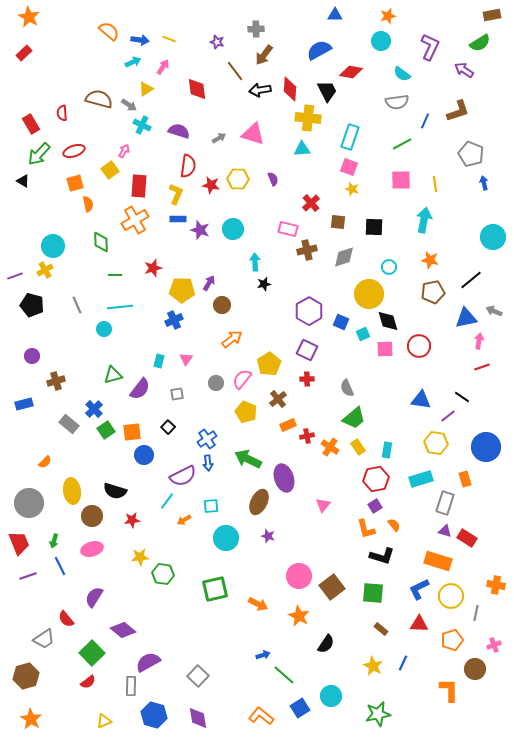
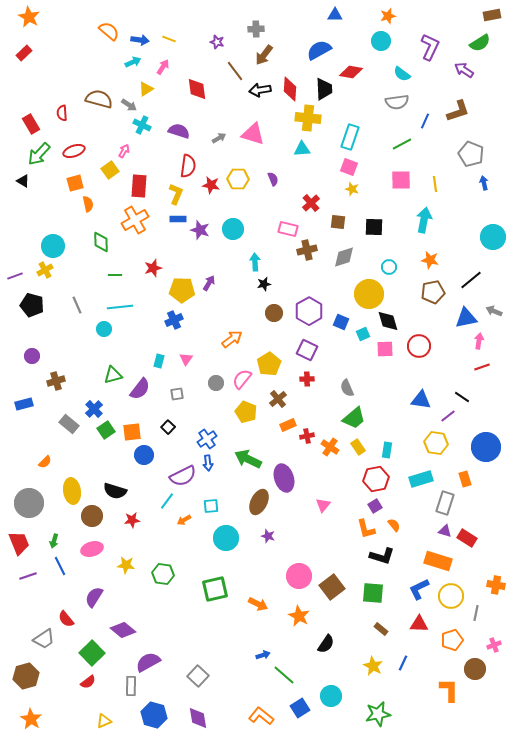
black trapezoid at (327, 91): moved 3 px left, 2 px up; rotated 25 degrees clockwise
brown circle at (222, 305): moved 52 px right, 8 px down
yellow star at (140, 557): moved 14 px left, 8 px down; rotated 12 degrees clockwise
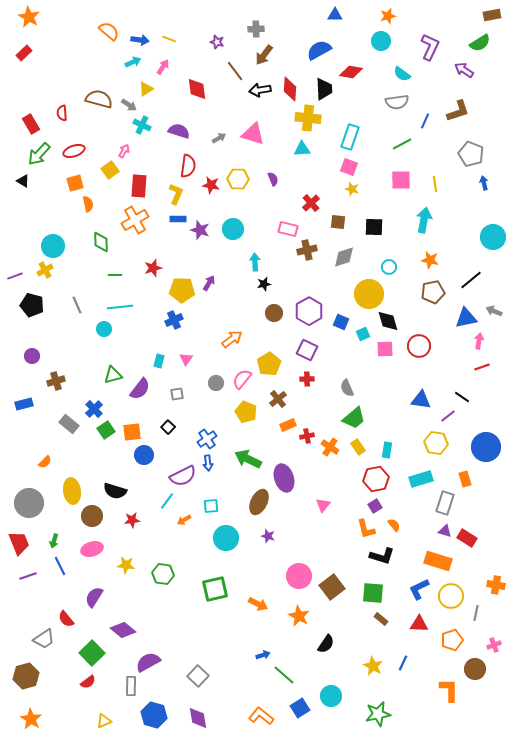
brown rectangle at (381, 629): moved 10 px up
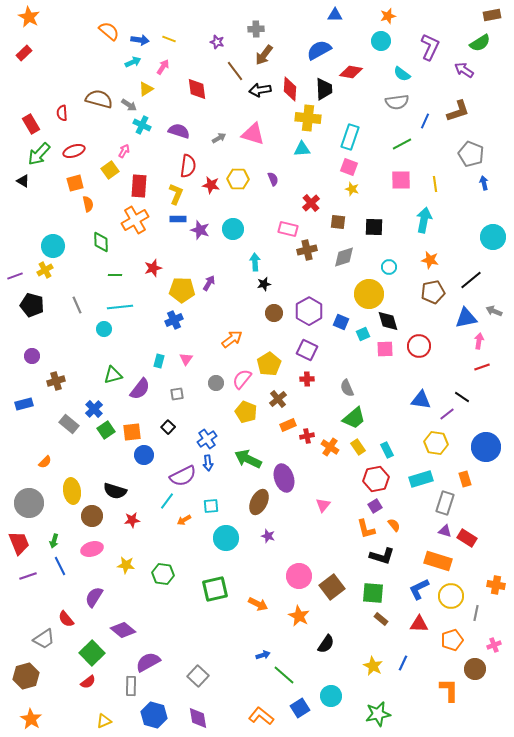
purple line at (448, 416): moved 1 px left, 2 px up
cyan rectangle at (387, 450): rotated 35 degrees counterclockwise
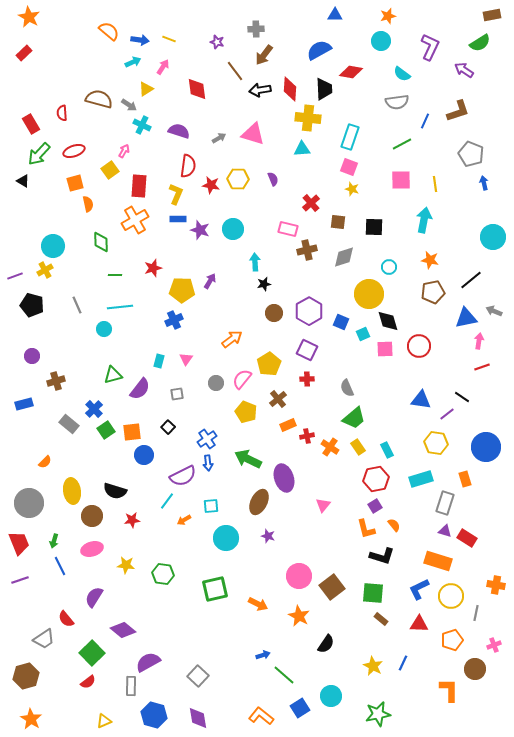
purple arrow at (209, 283): moved 1 px right, 2 px up
purple line at (28, 576): moved 8 px left, 4 px down
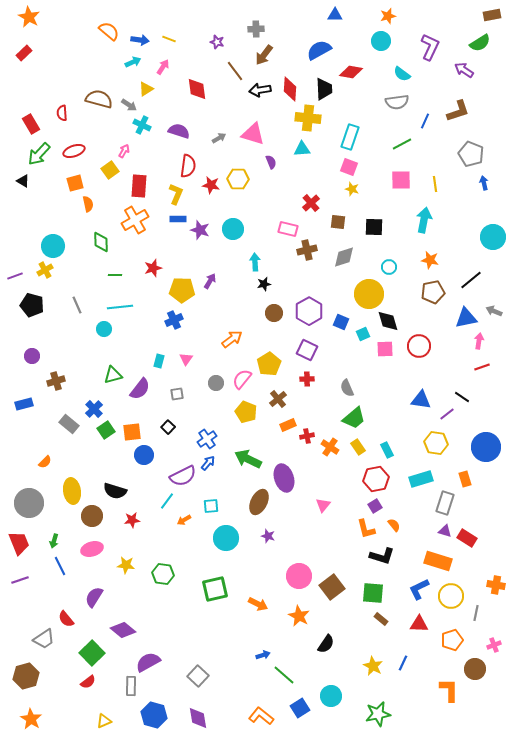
purple semicircle at (273, 179): moved 2 px left, 17 px up
blue arrow at (208, 463): rotated 133 degrees counterclockwise
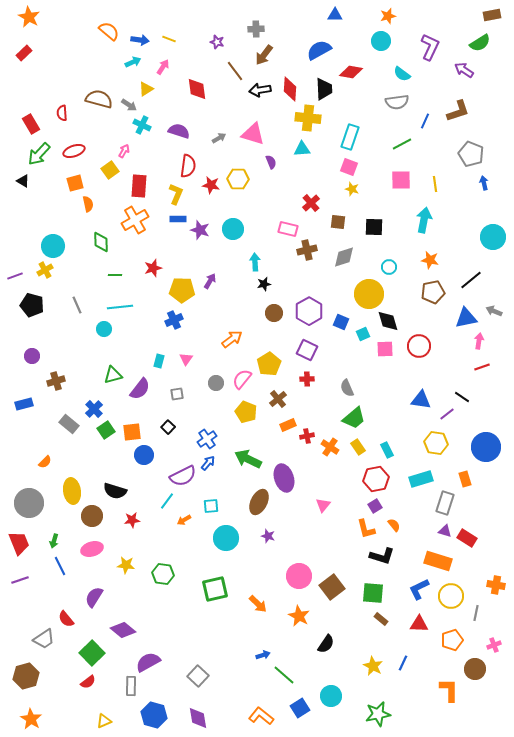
orange arrow at (258, 604): rotated 18 degrees clockwise
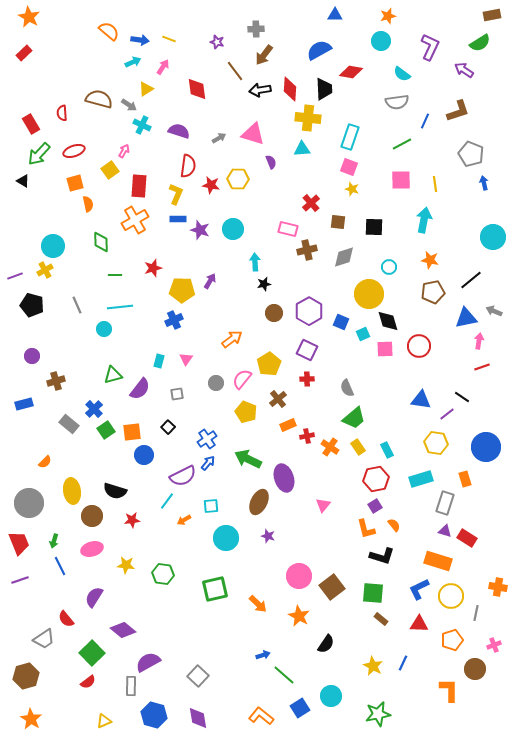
orange cross at (496, 585): moved 2 px right, 2 px down
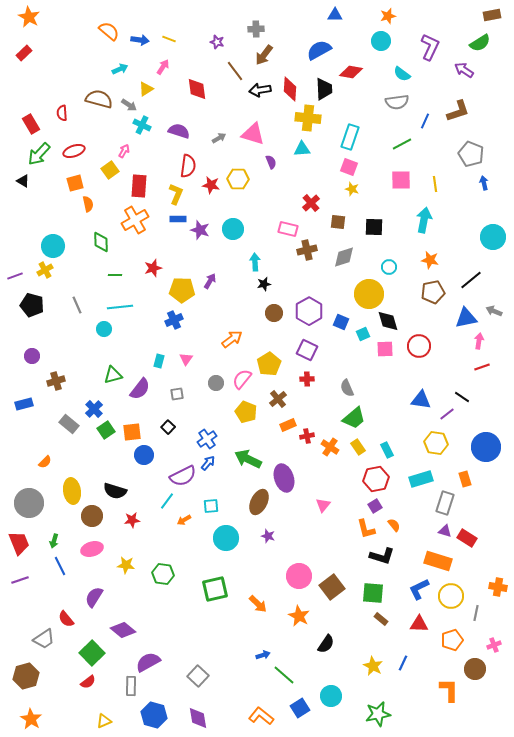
cyan arrow at (133, 62): moved 13 px left, 7 px down
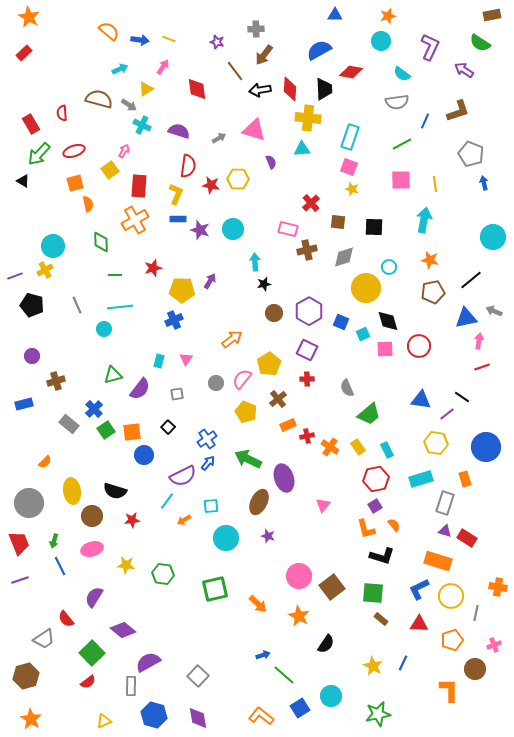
green semicircle at (480, 43): rotated 65 degrees clockwise
pink triangle at (253, 134): moved 1 px right, 4 px up
yellow circle at (369, 294): moved 3 px left, 6 px up
green trapezoid at (354, 418): moved 15 px right, 4 px up
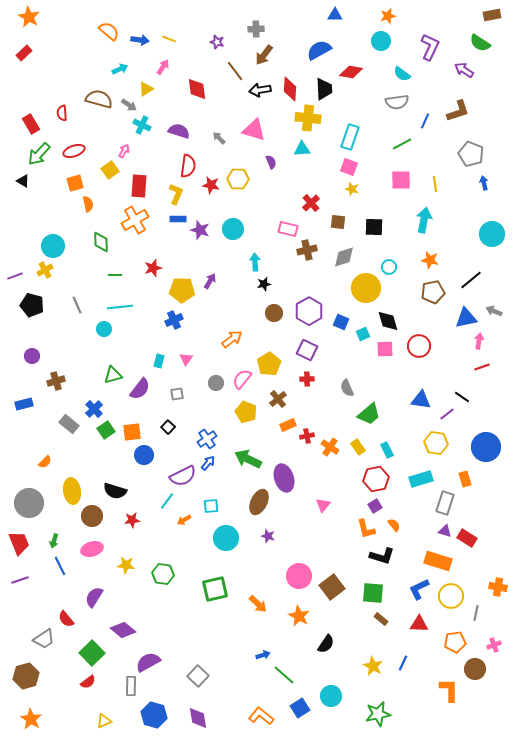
gray arrow at (219, 138): rotated 104 degrees counterclockwise
cyan circle at (493, 237): moved 1 px left, 3 px up
orange pentagon at (452, 640): moved 3 px right, 2 px down; rotated 10 degrees clockwise
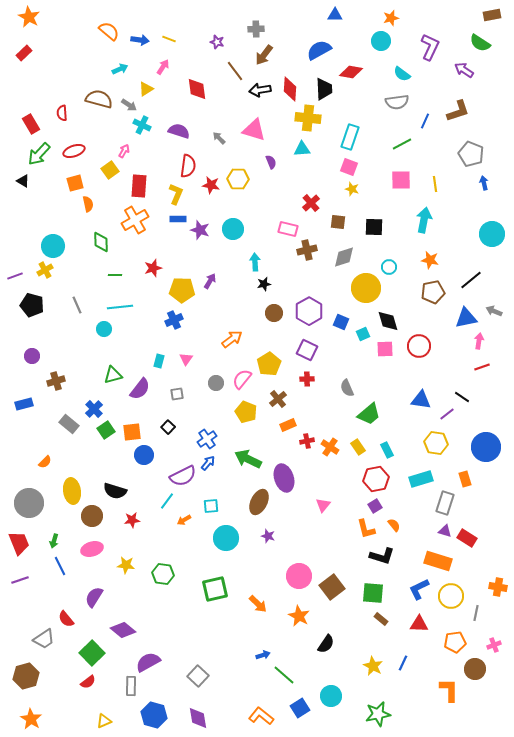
orange star at (388, 16): moved 3 px right, 2 px down
red cross at (307, 436): moved 5 px down
